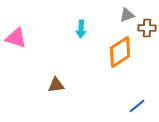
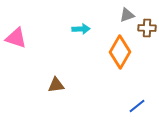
cyan arrow: rotated 96 degrees counterclockwise
orange diamond: rotated 28 degrees counterclockwise
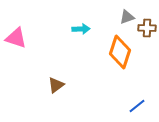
gray triangle: moved 2 px down
orange diamond: rotated 12 degrees counterclockwise
brown triangle: rotated 30 degrees counterclockwise
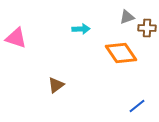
orange diamond: moved 1 px right, 1 px down; rotated 52 degrees counterclockwise
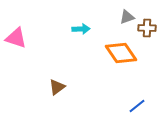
brown triangle: moved 1 px right, 2 px down
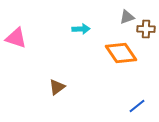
brown cross: moved 1 px left, 1 px down
